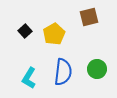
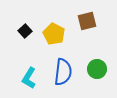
brown square: moved 2 px left, 4 px down
yellow pentagon: rotated 15 degrees counterclockwise
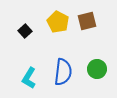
yellow pentagon: moved 4 px right, 12 px up
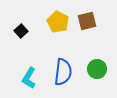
black square: moved 4 px left
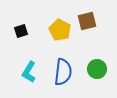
yellow pentagon: moved 2 px right, 8 px down
black square: rotated 24 degrees clockwise
cyan L-shape: moved 6 px up
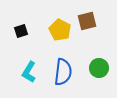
green circle: moved 2 px right, 1 px up
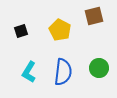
brown square: moved 7 px right, 5 px up
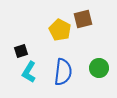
brown square: moved 11 px left, 3 px down
black square: moved 20 px down
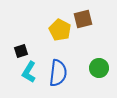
blue semicircle: moved 5 px left, 1 px down
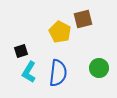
yellow pentagon: moved 2 px down
